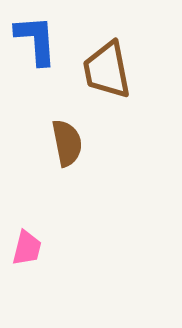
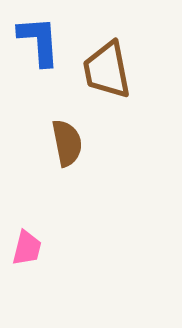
blue L-shape: moved 3 px right, 1 px down
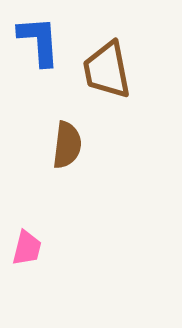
brown semicircle: moved 2 px down; rotated 18 degrees clockwise
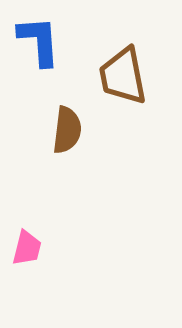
brown trapezoid: moved 16 px right, 6 px down
brown semicircle: moved 15 px up
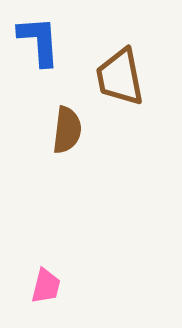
brown trapezoid: moved 3 px left, 1 px down
pink trapezoid: moved 19 px right, 38 px down
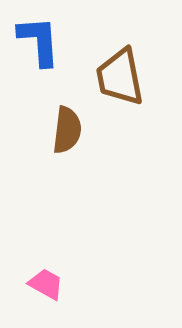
pink trapezoid: moved 2 px up; rotated 75 degrees counterclockwise
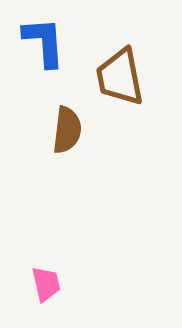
blue L-shape: moved 5 px right, 1 px down
pink trapezoid: rotated 48 degrees clockwise
